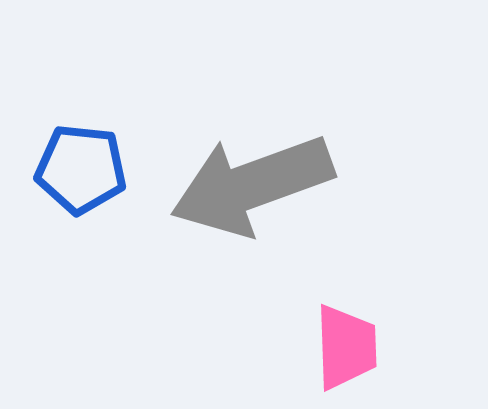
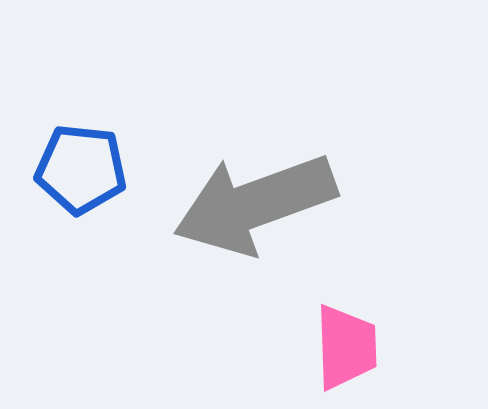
gray arrow: moved 3 px right, 19 px down
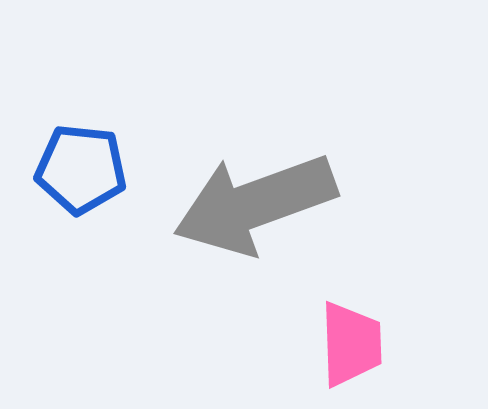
pink trapezoid: moved 5 px right, 3 px up
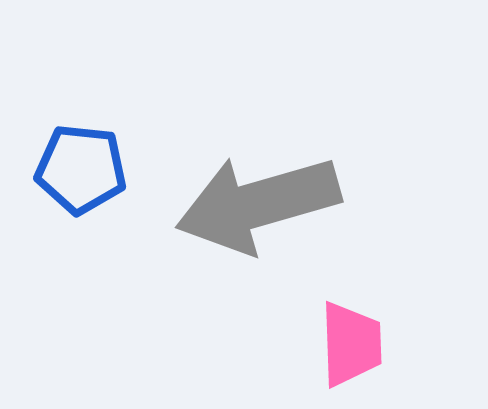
gray arrow: moved 3 px right; rotated 4 degrees clockwise
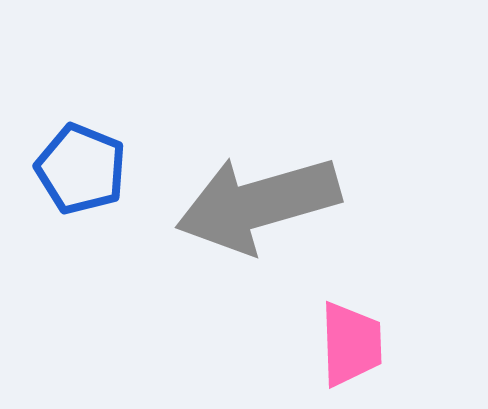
blue pentagon: rotated 16 degrees clockwise
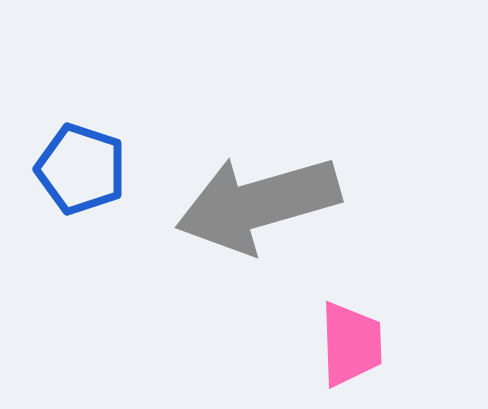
blue pentagon: rotated 4 degrees counterclockwise
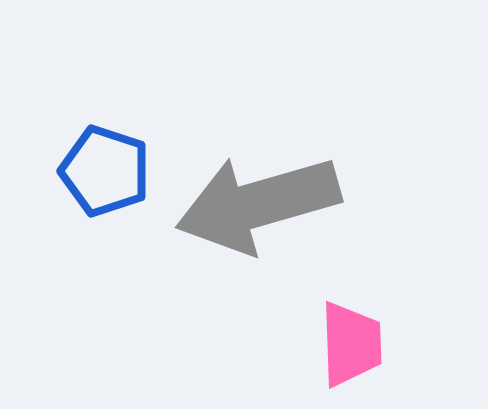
blue pentagon: moved 24 px right, 2 px down
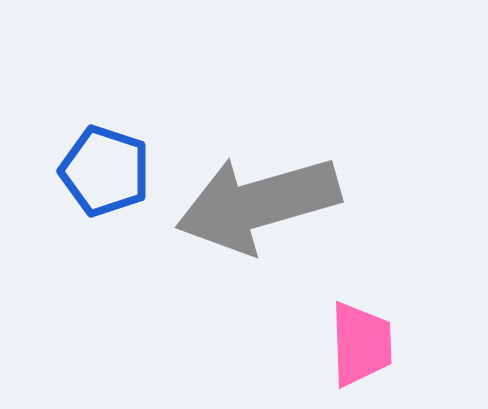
pink trapezoid: moved 10 px right
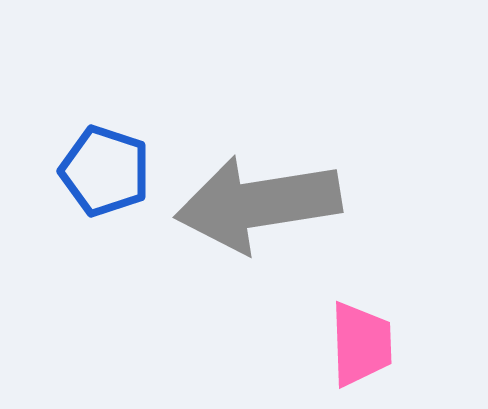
gray arrow: rotated 7 degrees clockwise
